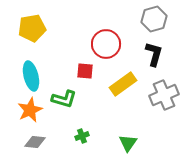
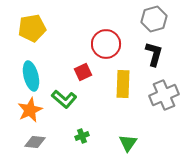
red square: moved 2 px left, 1 px down; rotated 30 degrees counterclockwise
yellow rectangle: rotated 52 degrees counterclockwise
green L-shape: rotated 25 degrees clockwise
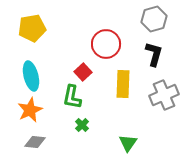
red square: rotated 18 degrees counterclockwise
green L-shape: moved 8 px right, 2 px up; rotated 60 degrees clockwise
green cross: moved 11 px up; rotated 24 degrees counterclockwise
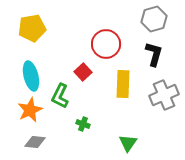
green L-shape: moved 12 px left, 1 px up; rotated 15 degrees clockwise
green cross: moved 1 px right, 1 px up; rotated 24 degrees counterclockwise
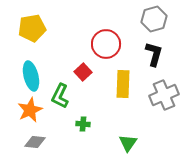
green cross: rotated 16 degrees counterclockwise
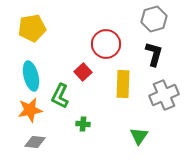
orange star: rotated 15 degrees clockwise
green triangle: moved 11 px right, 7 px up
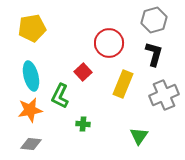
gray hexagon: moved 1 px down
red circle: moved 3 px right, 1 px up
yellow rectangle: rotated 20 degrees clockwise
gray diamond: moved 4 px left, 2 px down
